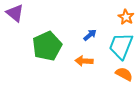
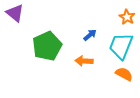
orange star: moved 1 px right
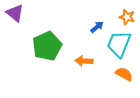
orange star: rotated 14 degrees counterclockwise
blue arrow: moved 7 px right, 8 px up
cyan trapezoid: moved 2 px left, 2 px up
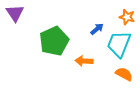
purple triangle: rotated 18 degrees clockwise
blue arrow: moved 2 px down
green pentagon: moved 7 px right, 5 px up
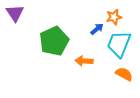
orange star: moved 13 px left; rotated 28 degrees counterclockwise
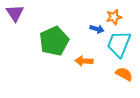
blue arrow: rotated 56 degrees clockwise
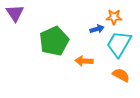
orange star: rotated 14 degrees clockwise
blue arrow: rotated 32 degrees counterclockwise
cyan trapezoid: rotated 8 degrees clockwise
orange semicircle: moved 3 px left, 1 px down
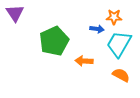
blue arrow: rotated 24 degrees clockwise
